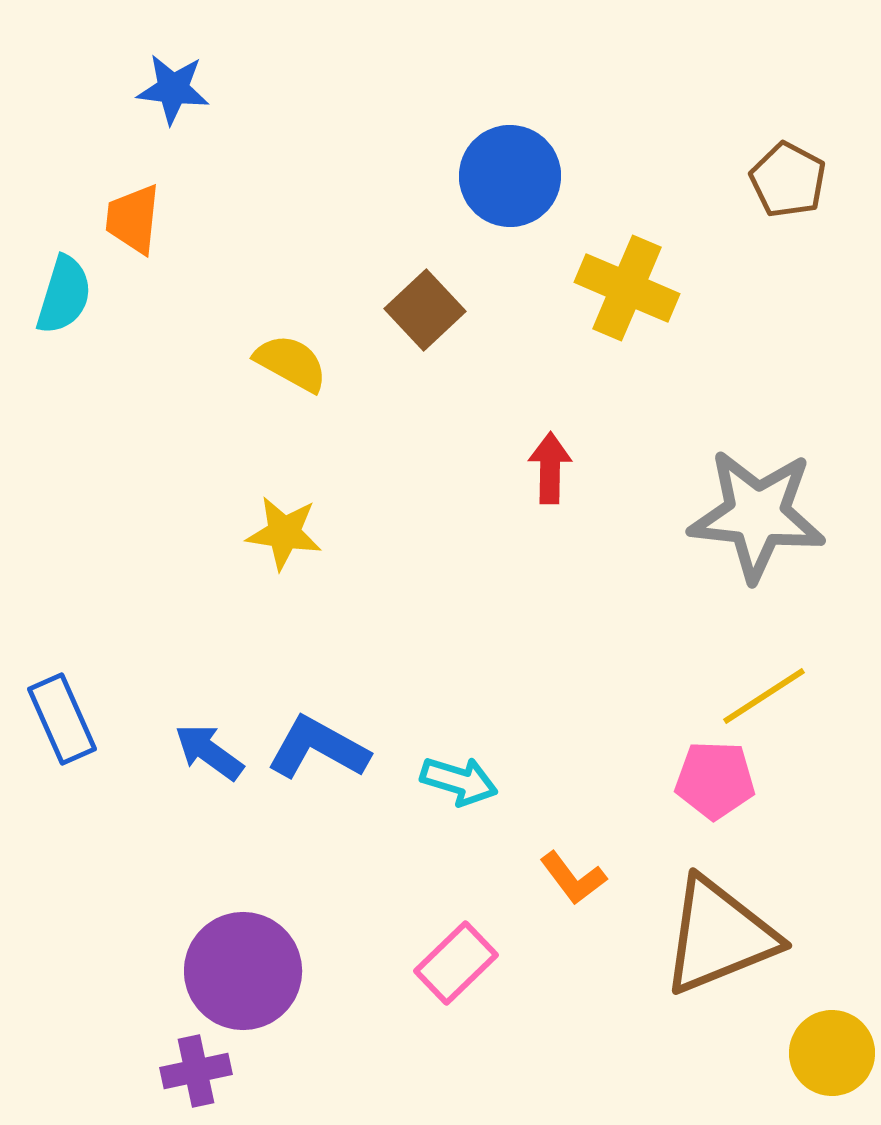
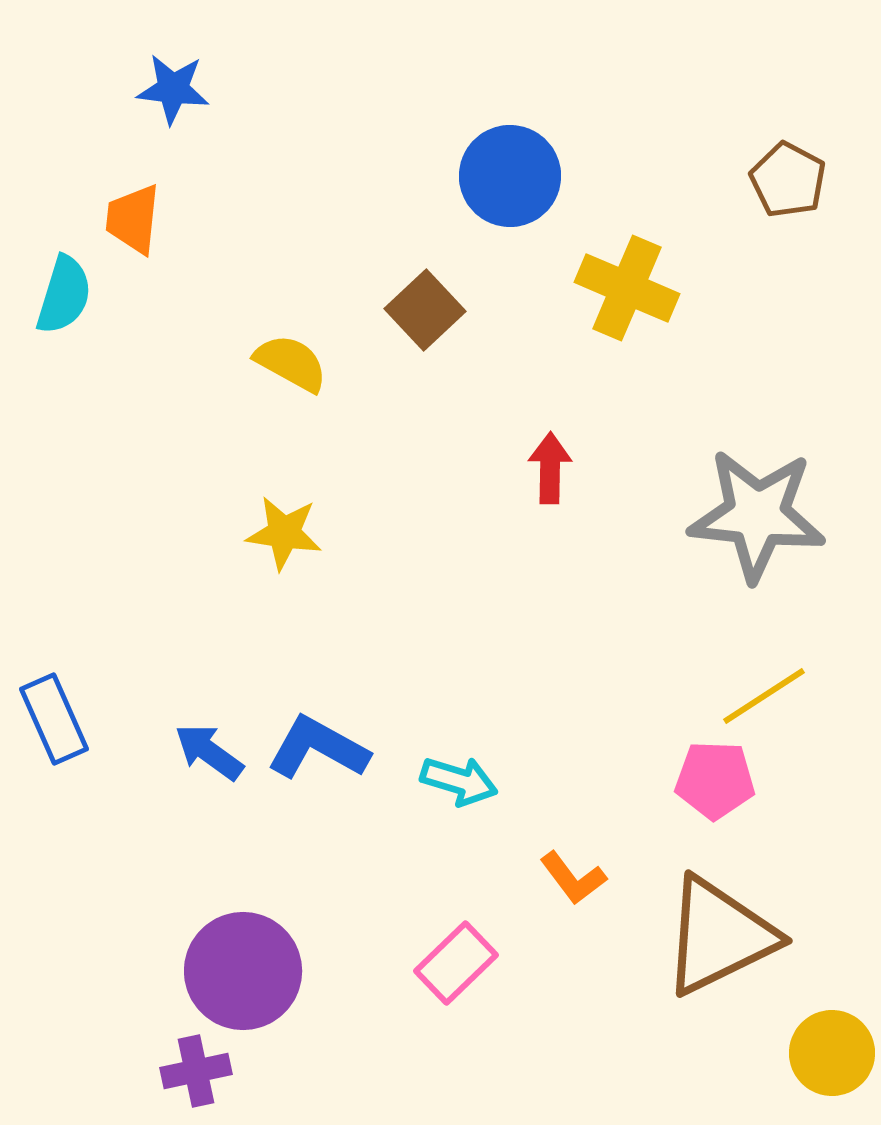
blue rectangle: moved 8 px left
brown triangle: rotated 4 degrees counterclockwise
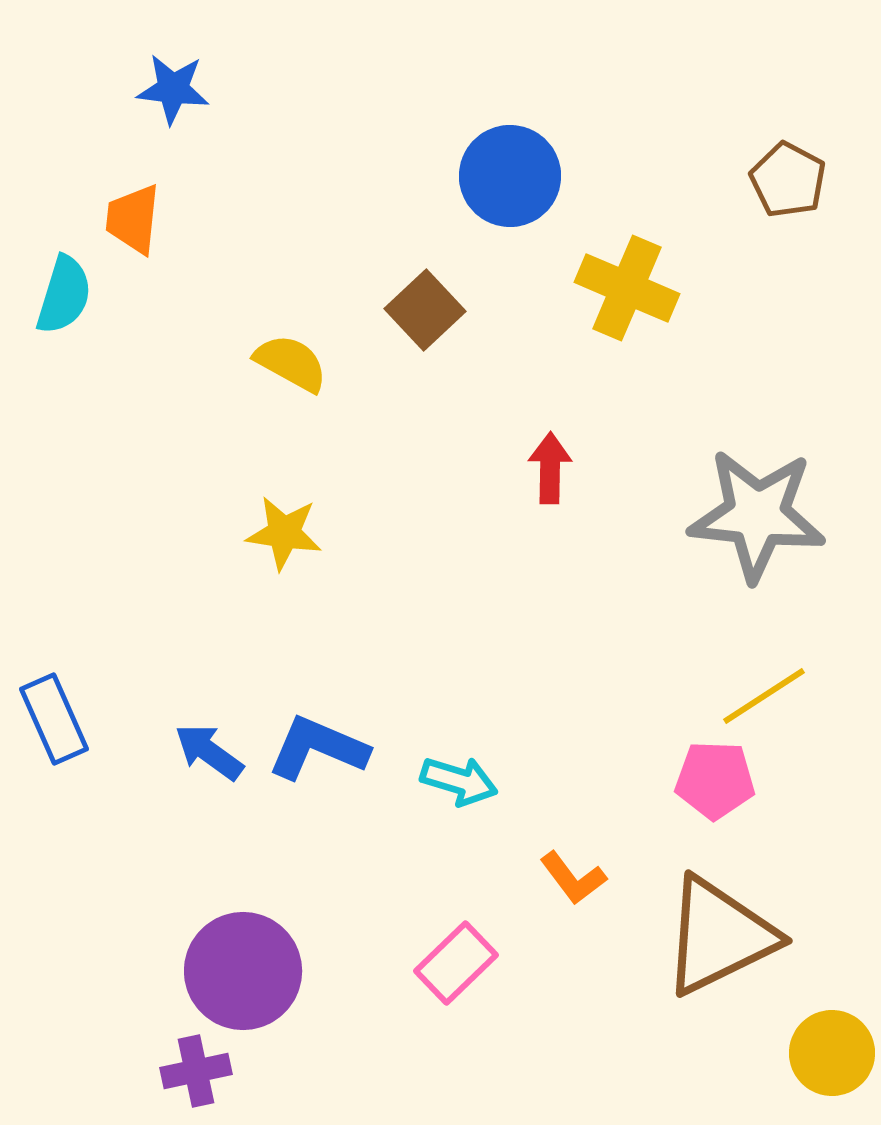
blue L-shape: rotated 6 degrees counterclockwise
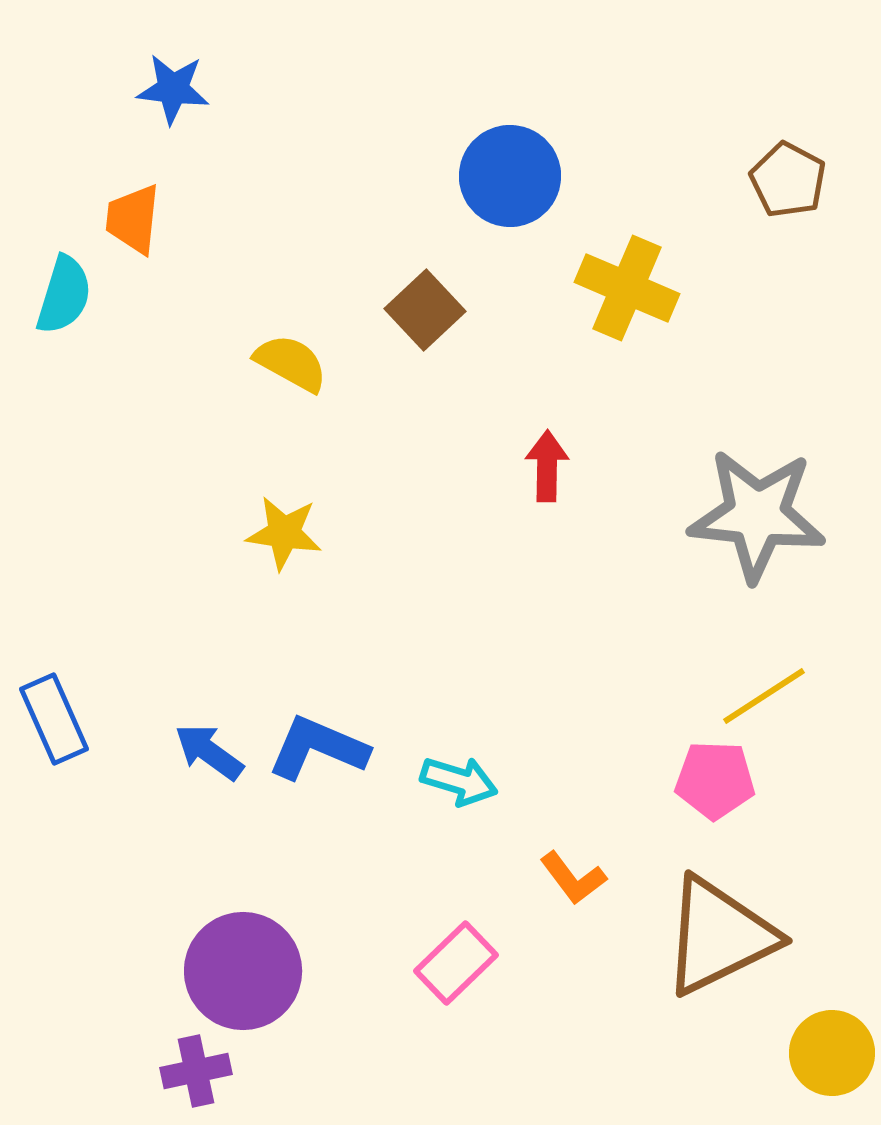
red arrow: moved 3 px left, 2 px up
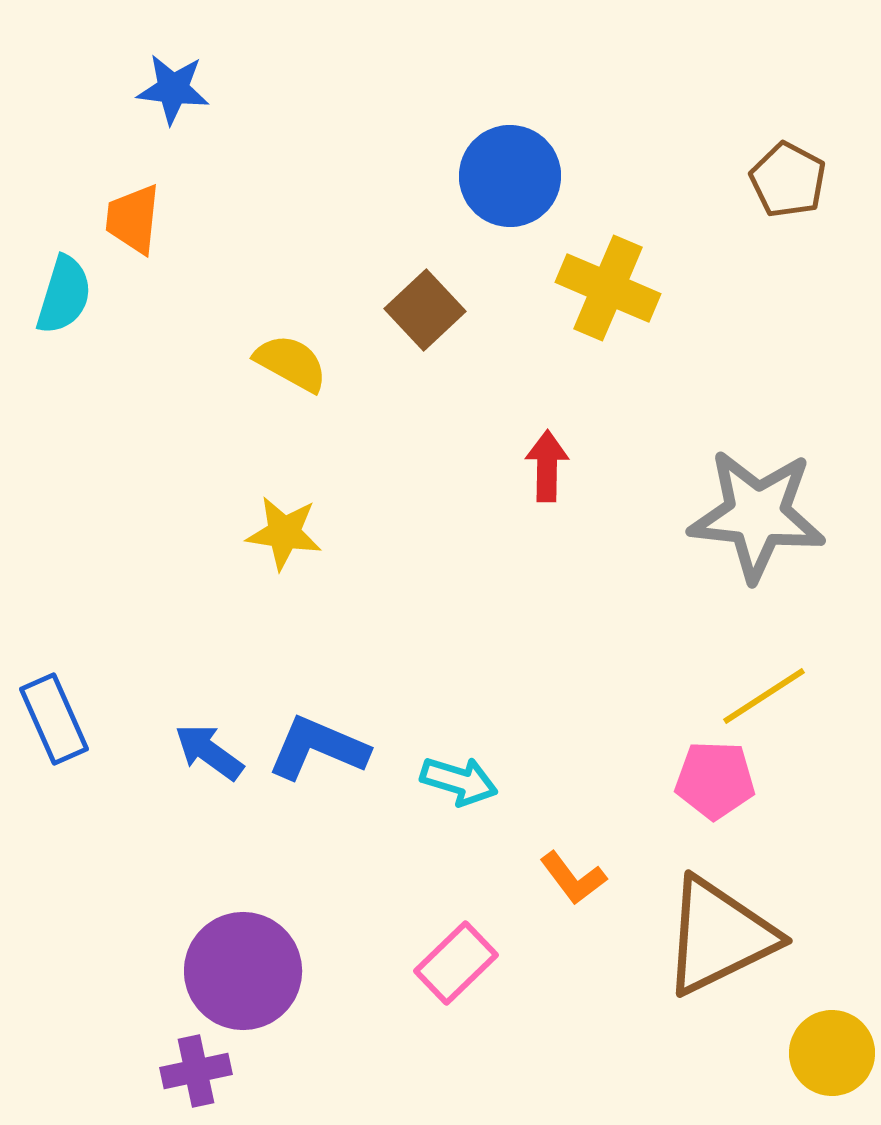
yellow cross: moved 19 px left
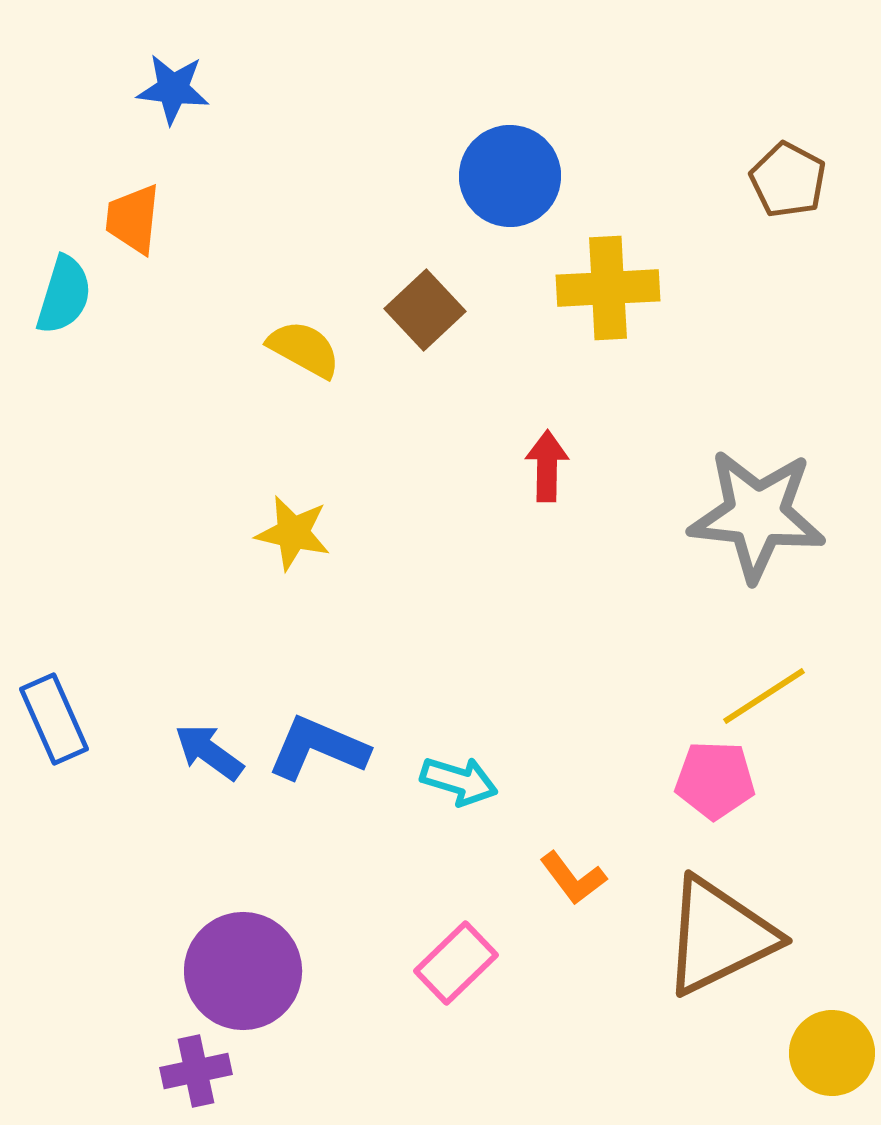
yellow cross: rotated 26 degrees counterclockwise
yellow semicircle: moved 13 px right, 14 px up
yellow star: moved 9 px right; rotated 4 degrees clockwise
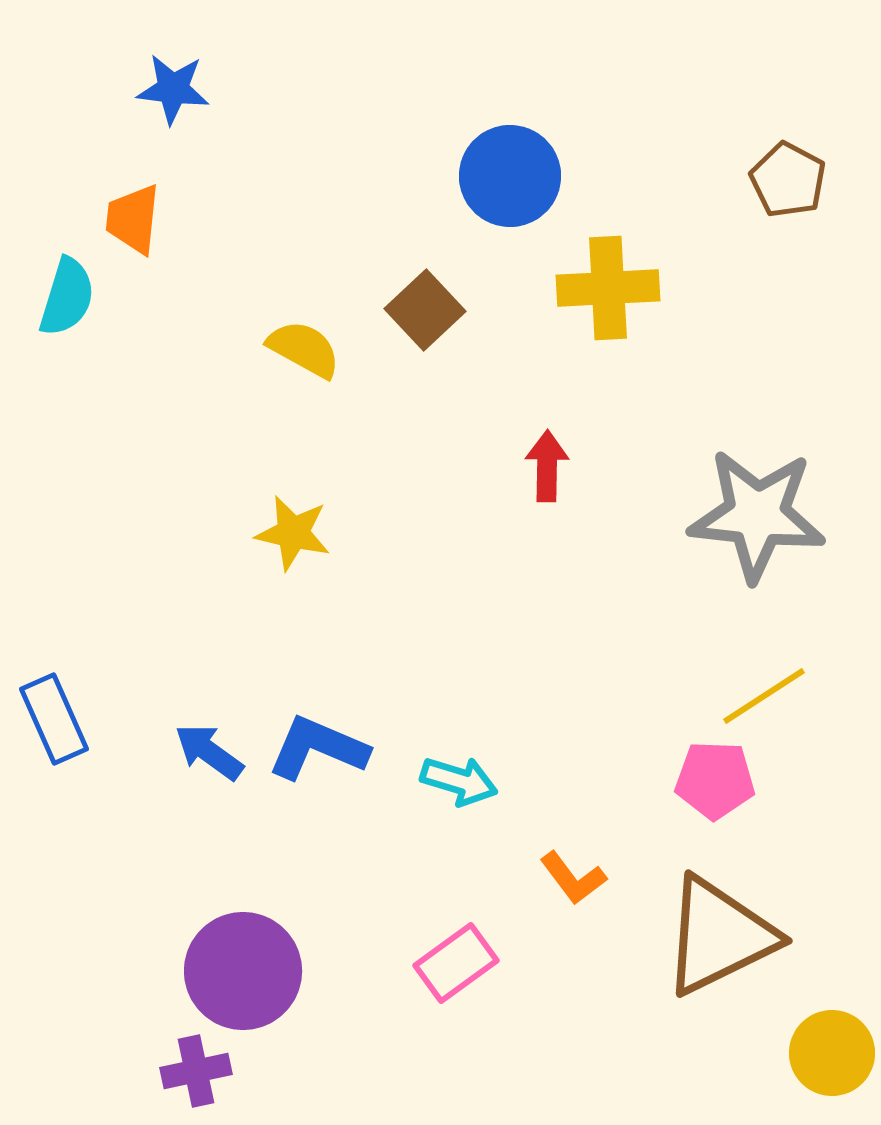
cyan semicircle: moved 3 px right, 2 px down
pink rectangle: rotated 8 degrees clockwise
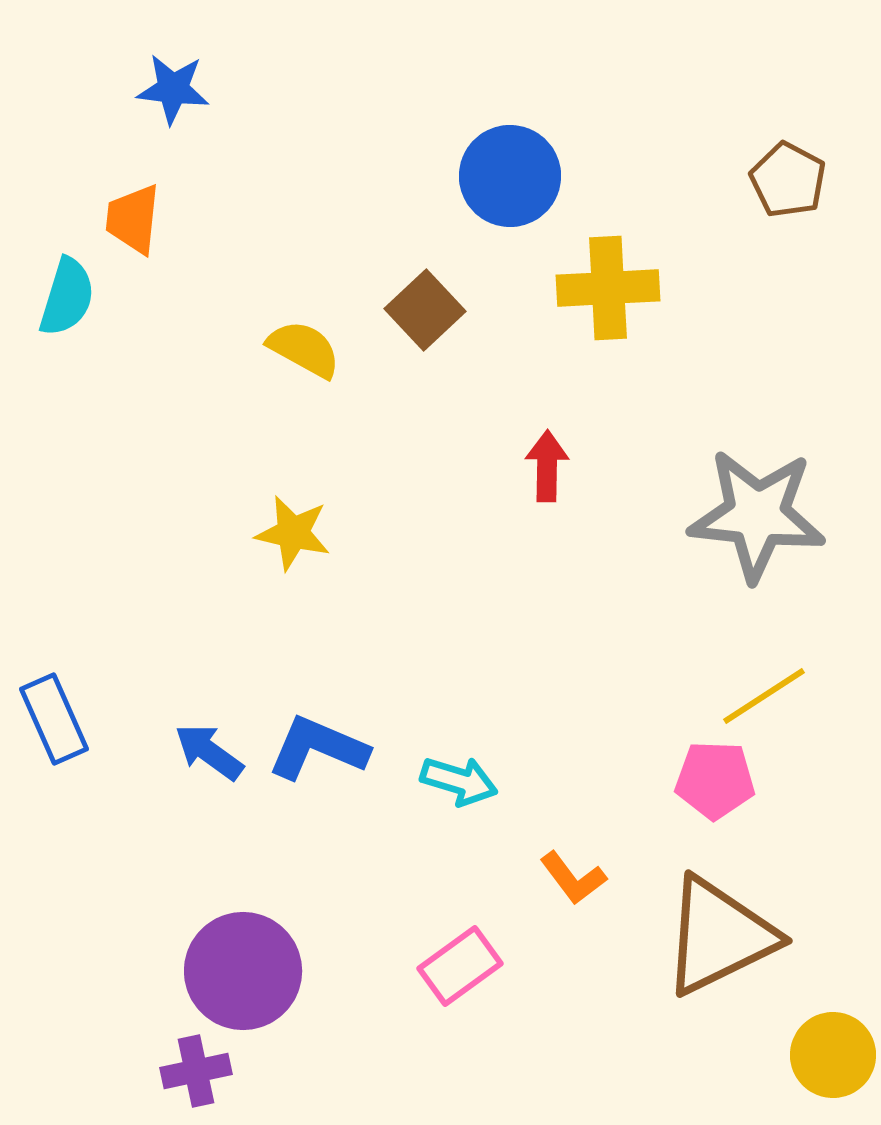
pink rectangle: moved 4 px right, 3 px down
yellow circle: moved 1 px right, 2 px down
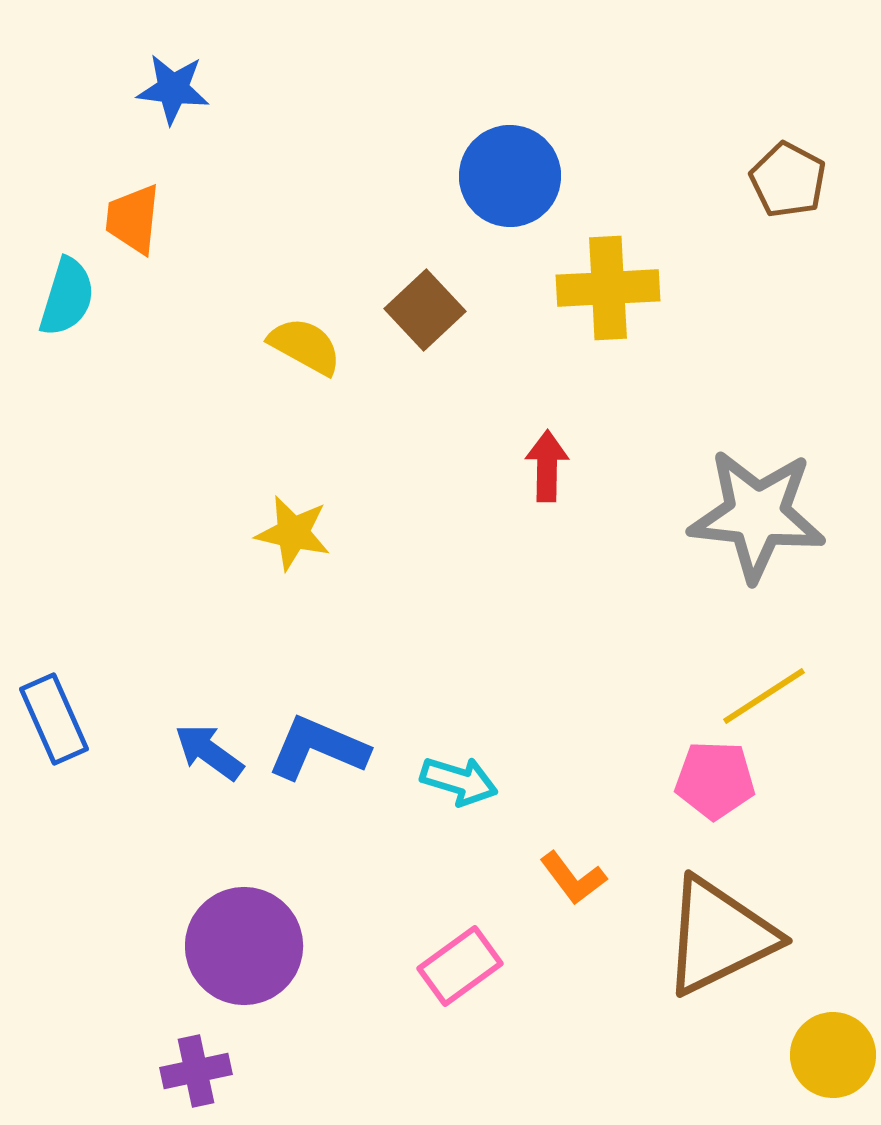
yellow semicircle: moved 1 px right, 3 px up
purple circle: moved 1 px right, 25 px up
